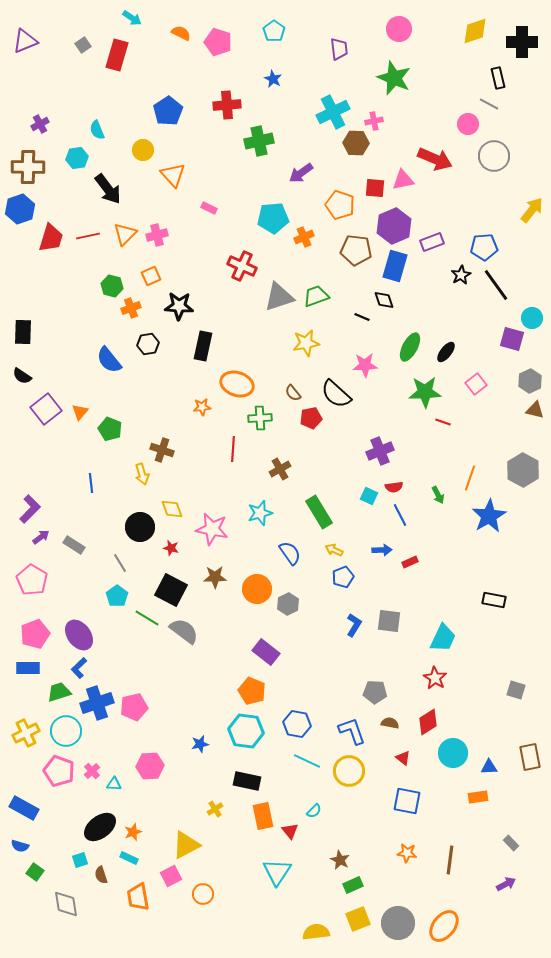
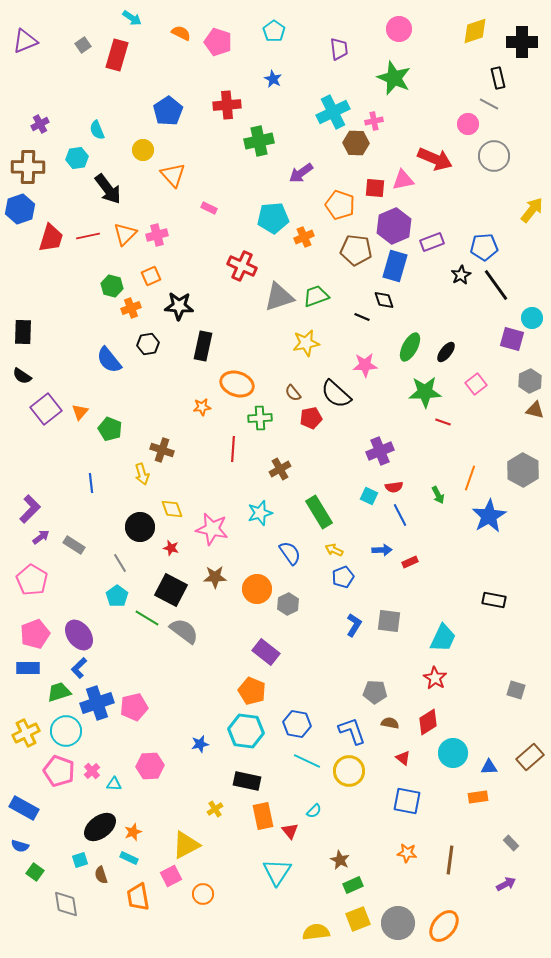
brown rectangle at (530, 757): rotated 60 degrees clockwise
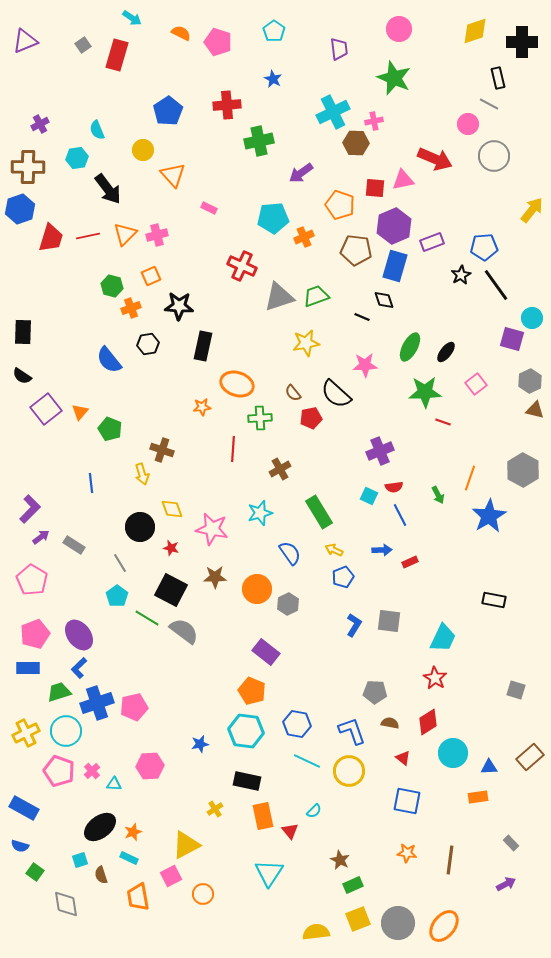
cyan triangle at (277, 872): moved 8 px left, 1 px down
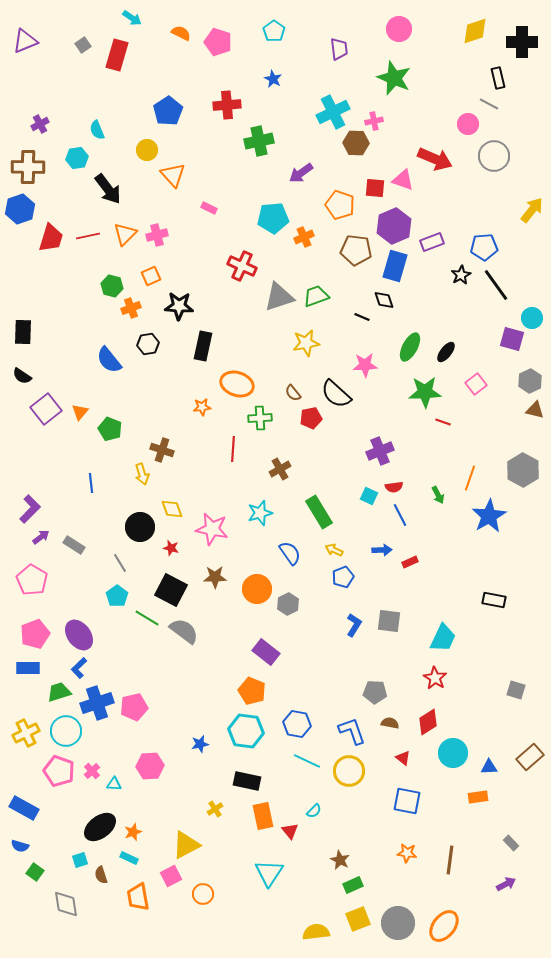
yellow circle at (143, 150): moved 4 px right
pink triangle at (403, 180): rotated 30 degrees clockwise
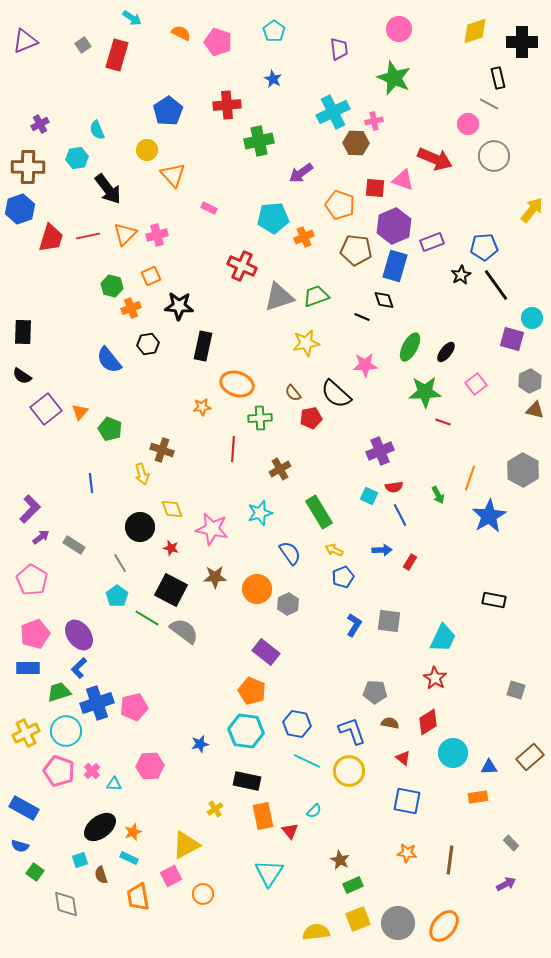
red rectangle at (410, 562): rotated 35 degrees counterclockwise
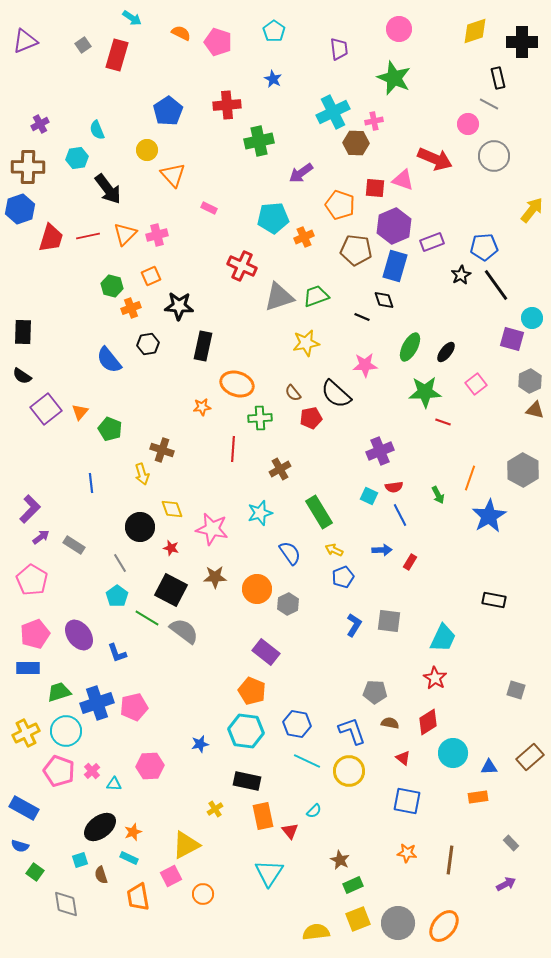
blue L-shape at (79, 668): moved 38 px right, 15 px up; rotated 65 degrees counterclockwise
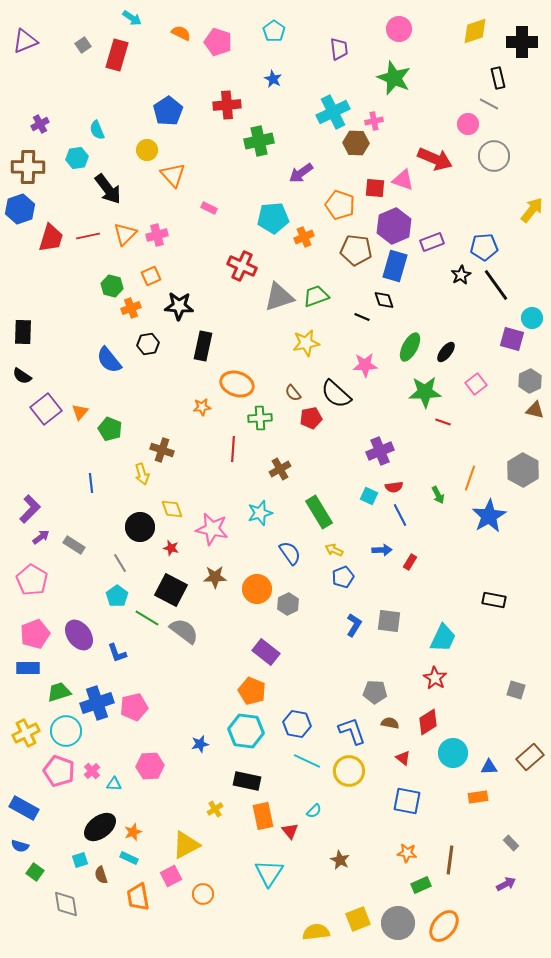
green rectangle at (353, 885): moved 68 px right
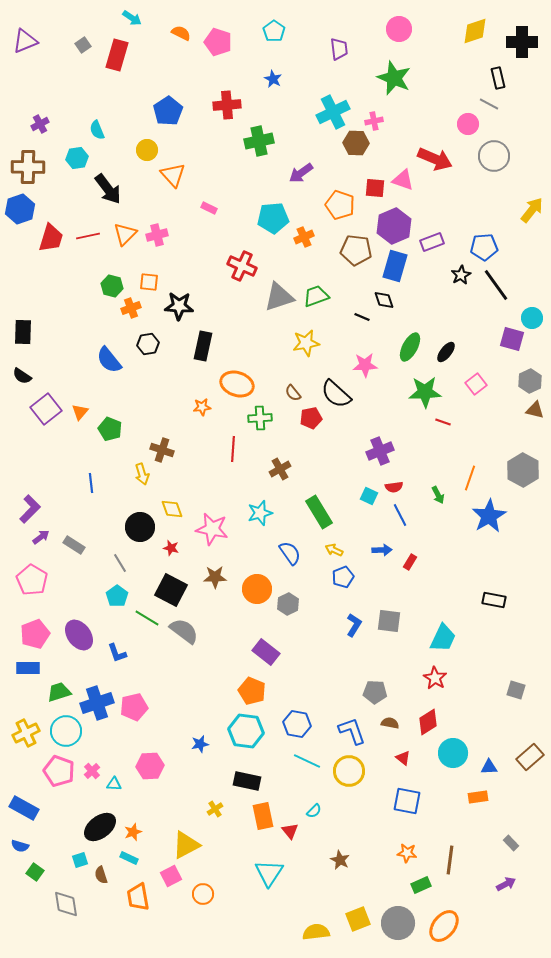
orange square at (151, 276): moved 2 px left, 6 px down; rotated 30 degrees clockwise
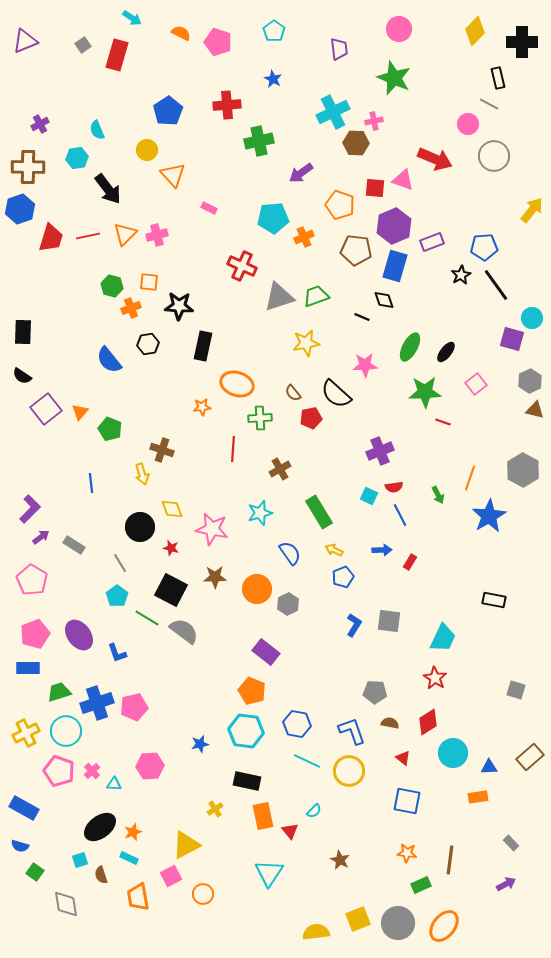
yellow diamond at (475, 31): rotated 28 degrees counterclockwise
